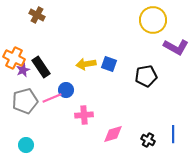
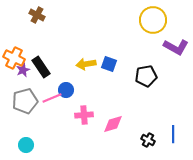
pink diamond: moved 10 px up
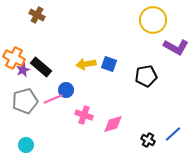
black rectangle: rotated 15 degrees counterclockwise
pink line: moved 1 px right, 1 px down
pink cross: rotated 24 degrees clockwise
blue line: rotated 48 degrees clockwise
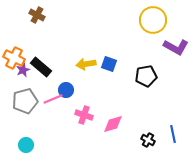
blue line: rotated 60 degrees counterclockwise
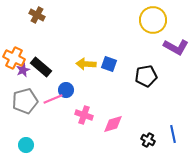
yellow arrow: rotated 12 degrees clockwise
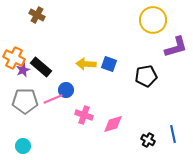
purple L-shape: rotated 45 degrees counterclockwise
gray pentagon: rotated 15 degrees clockwise
cyan circle: moved 3 px left, 1 px down
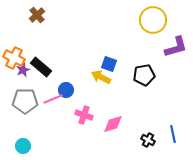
brown cross: rotated 21 degrees clockwise
yellow arrow: moved 15 px right, 13 px down; rotated 24 degrees clockwise
black pentagon: moved 2 px left, 1 px up
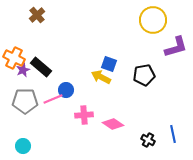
pink cross: rotated 24 degrees counterclockwise
pink diamond: rotated 50 degrees clockwise
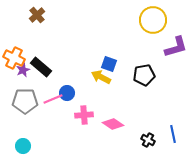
blue circle: moved 1 px right, 3 px down
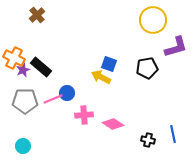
black pentagon: moved 3 px right, 7 px up
black cross: rotated 16 degrees counterclockwise
